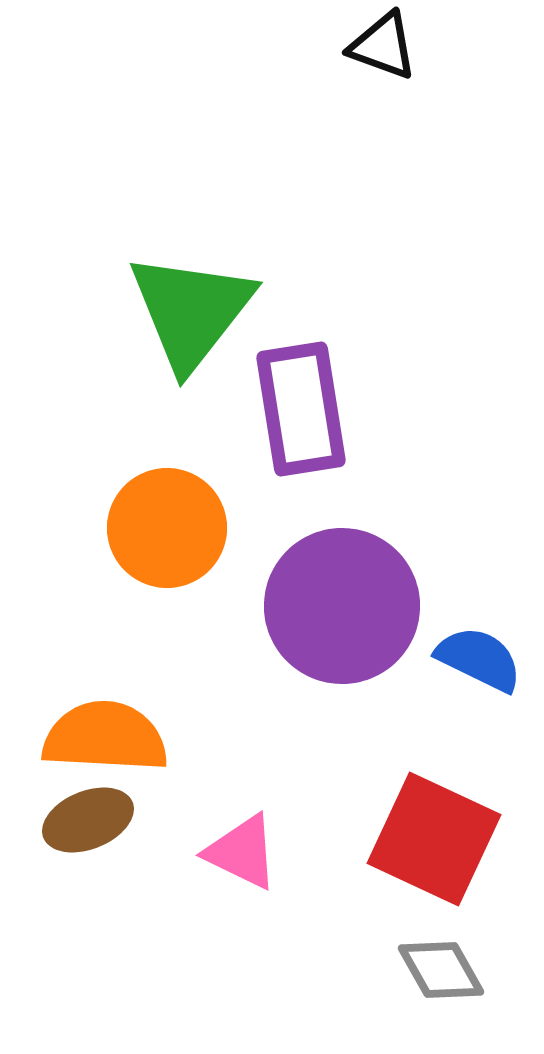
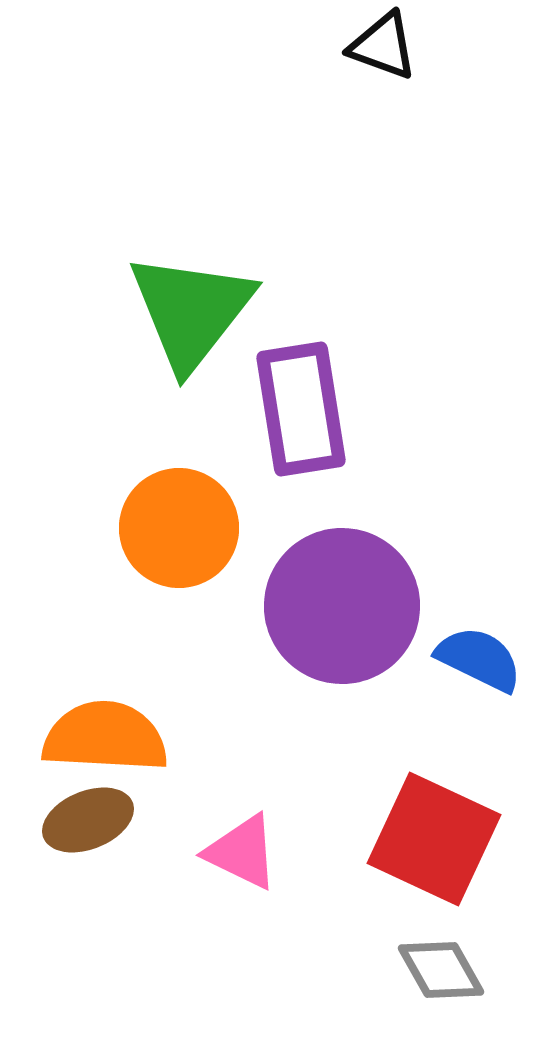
orange circle: moved 12 px right
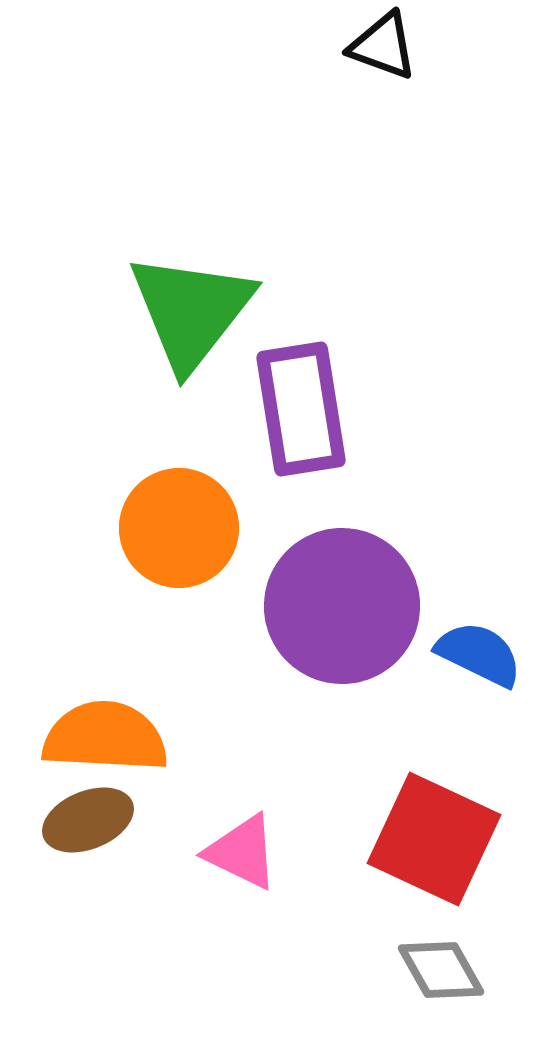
blue semicircle: moved 5 px up
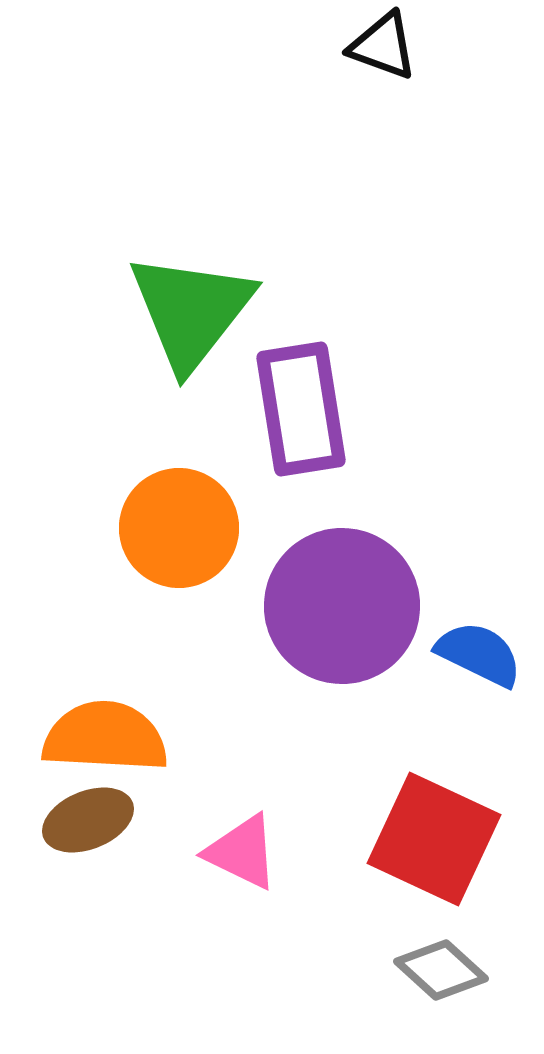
gray diamond: rotated 18 degrees counterclockwise
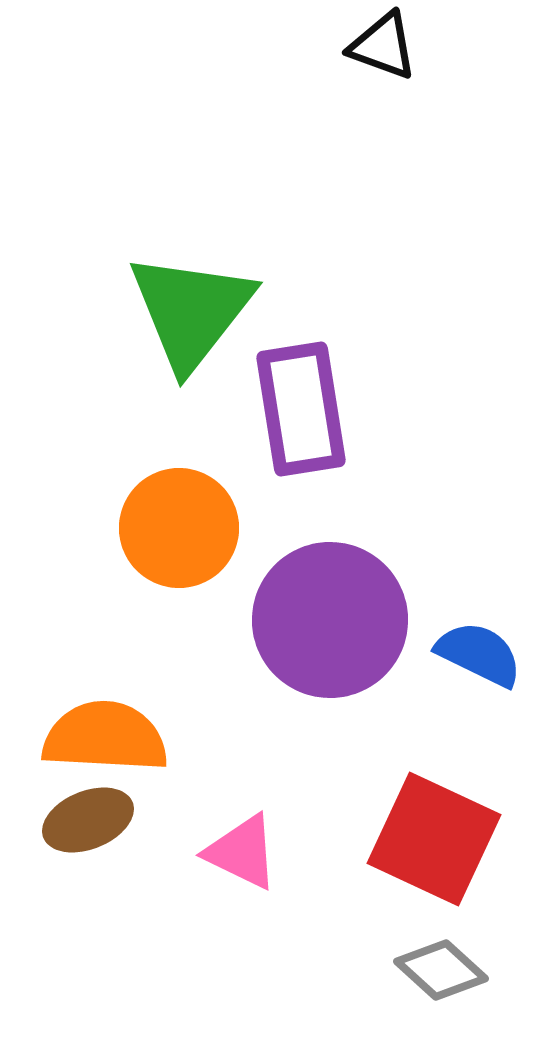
purple circle: moved 12 px left, 14 px down
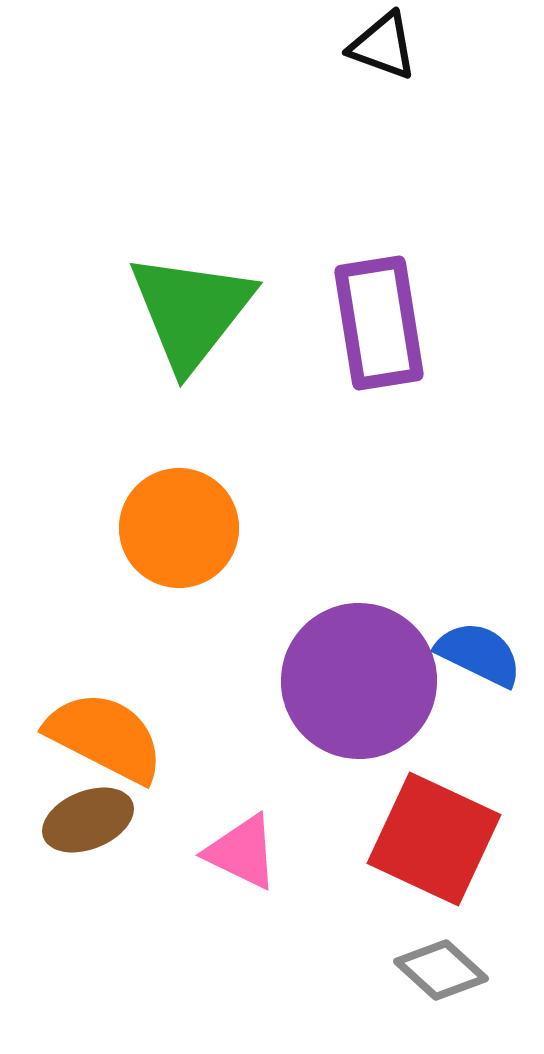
purple rectangle: moved 78 px right, 86 px up
purple circle: moved 29 px right, 61 px down
orange semicircle: rotated 24 degrees clockwise
